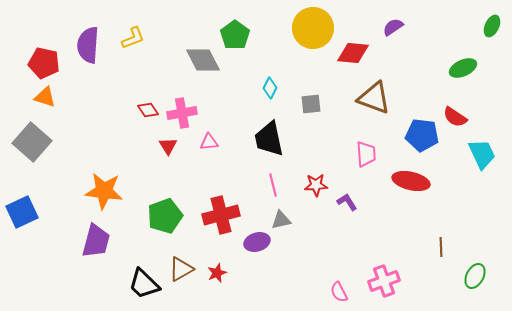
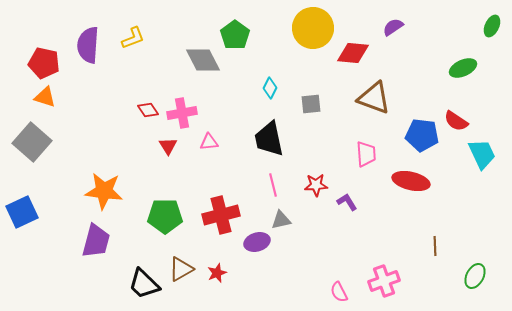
red semicircle at (455, 117): moved 1 px right, 4 px down
green pentagon at (165, 216): rotated 20 degrees clockwise
brown line at (441, 247): moved 6 px left, 1 px up
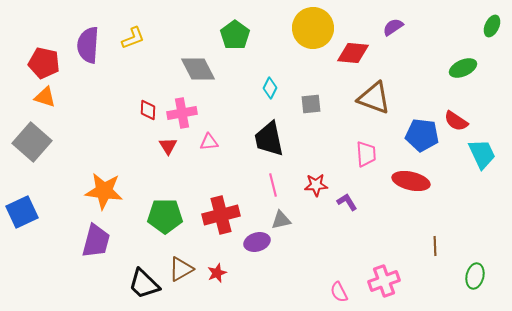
gray diamond at (203, 60): moved 5 px left, 9 px down
red diamond at (148, 110): rotated 35 degrees clockwise
green ellipse at (475, 276): rotated 15 degrees counterclockwise
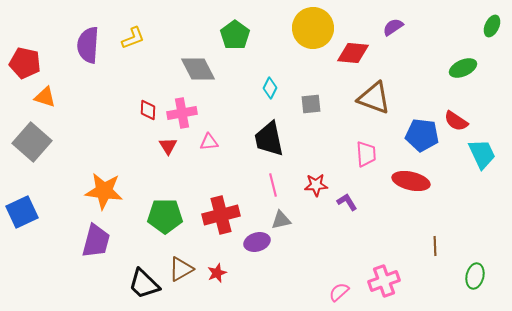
red pentagon at (44, 63): moved 19 px left
pink semicircle at (339, 292): rotated 75 degrees clockwise
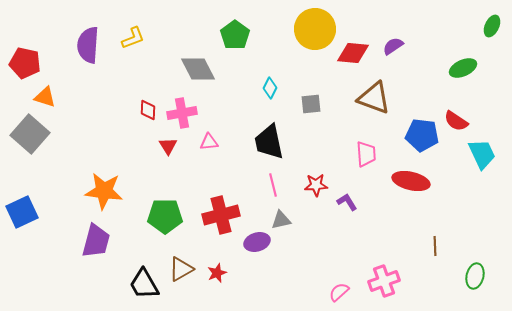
purple semicircle at (393, 27): moved 19 px down
yellow circle at (313, 28): moved 2 px right, 1 px down
black trapezoid at (269, 139): moved 3 px down
gray square at (32, 142): moved 2 px left, 8 px up
black trapezoid at (144, 284): rotated 16 degrees clockwise
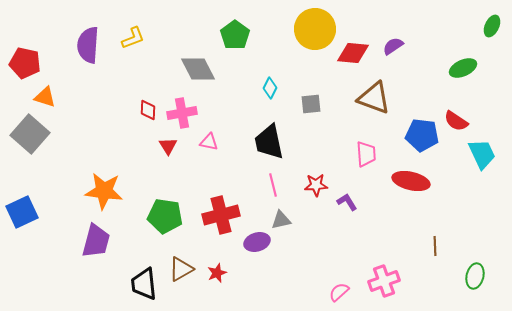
pink triangle at (209, 142): rotated 18 degrees clockwise
green pentagon at (165, 216): rotated 8 degrees clockwise
black trapezoid at (144, 284): rotated 24 degrees clockwise
